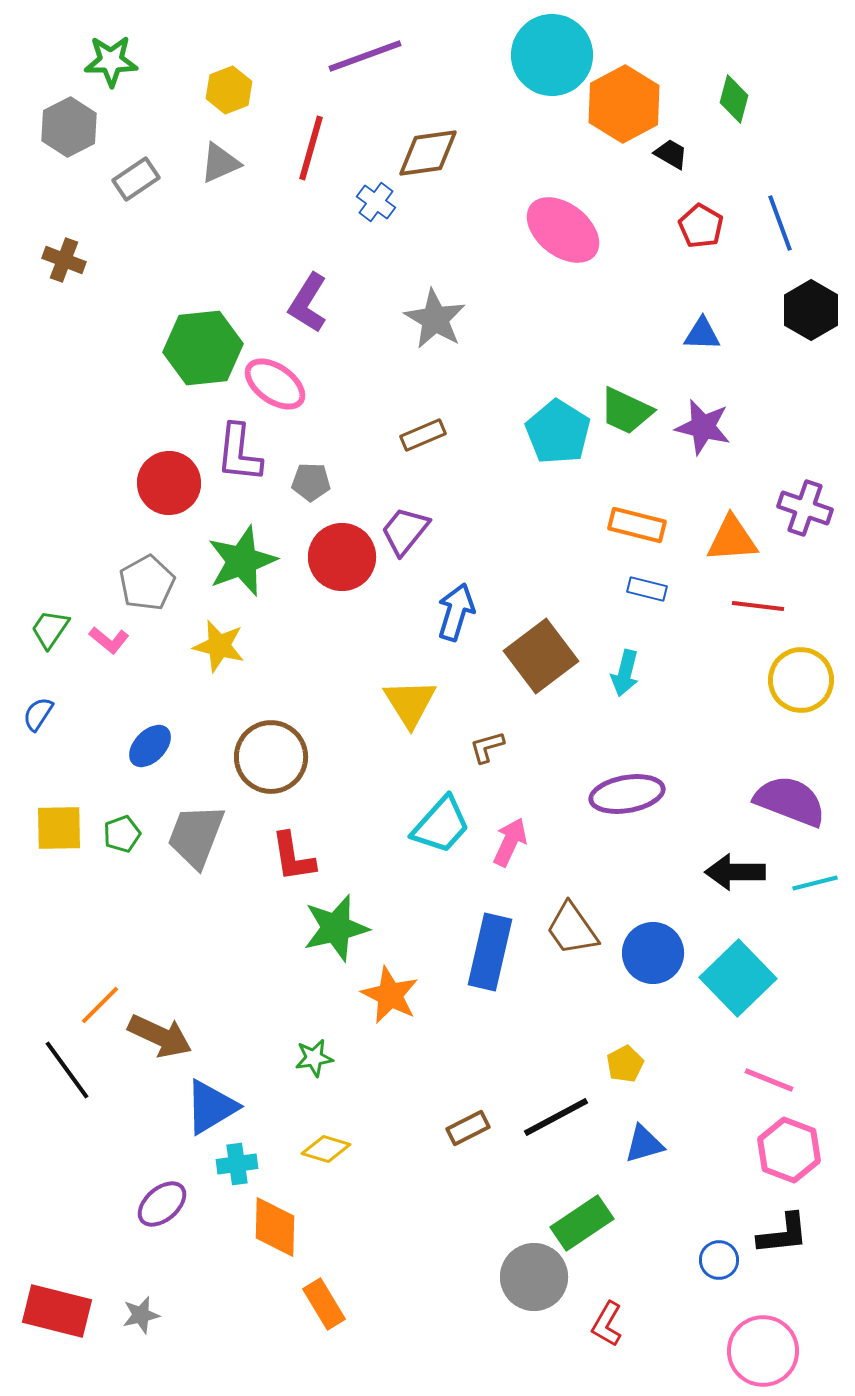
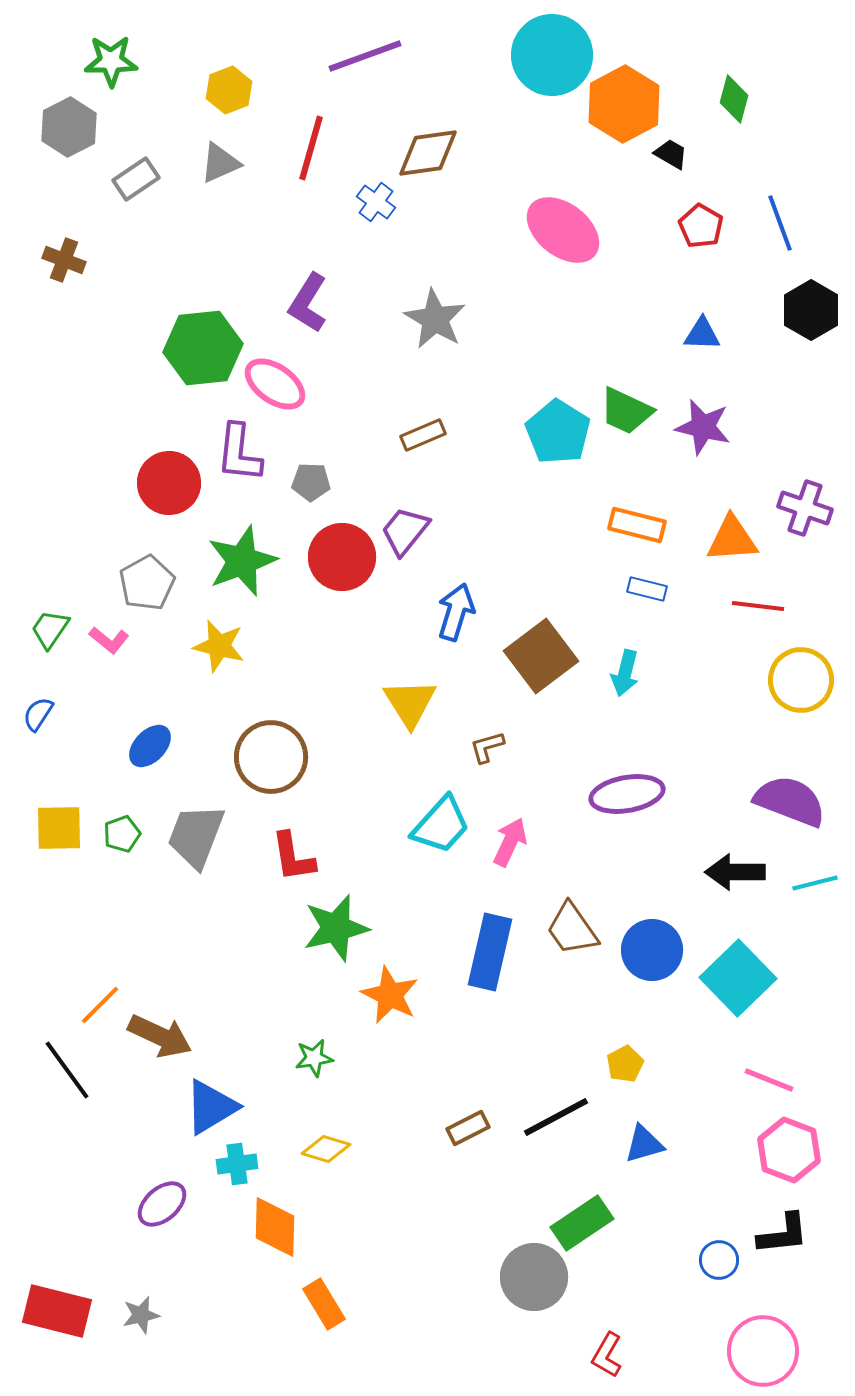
blue circle at (653, 953): moved 1 px left, 3 px up
red L-shape at (607, 1324): moved 31 px down
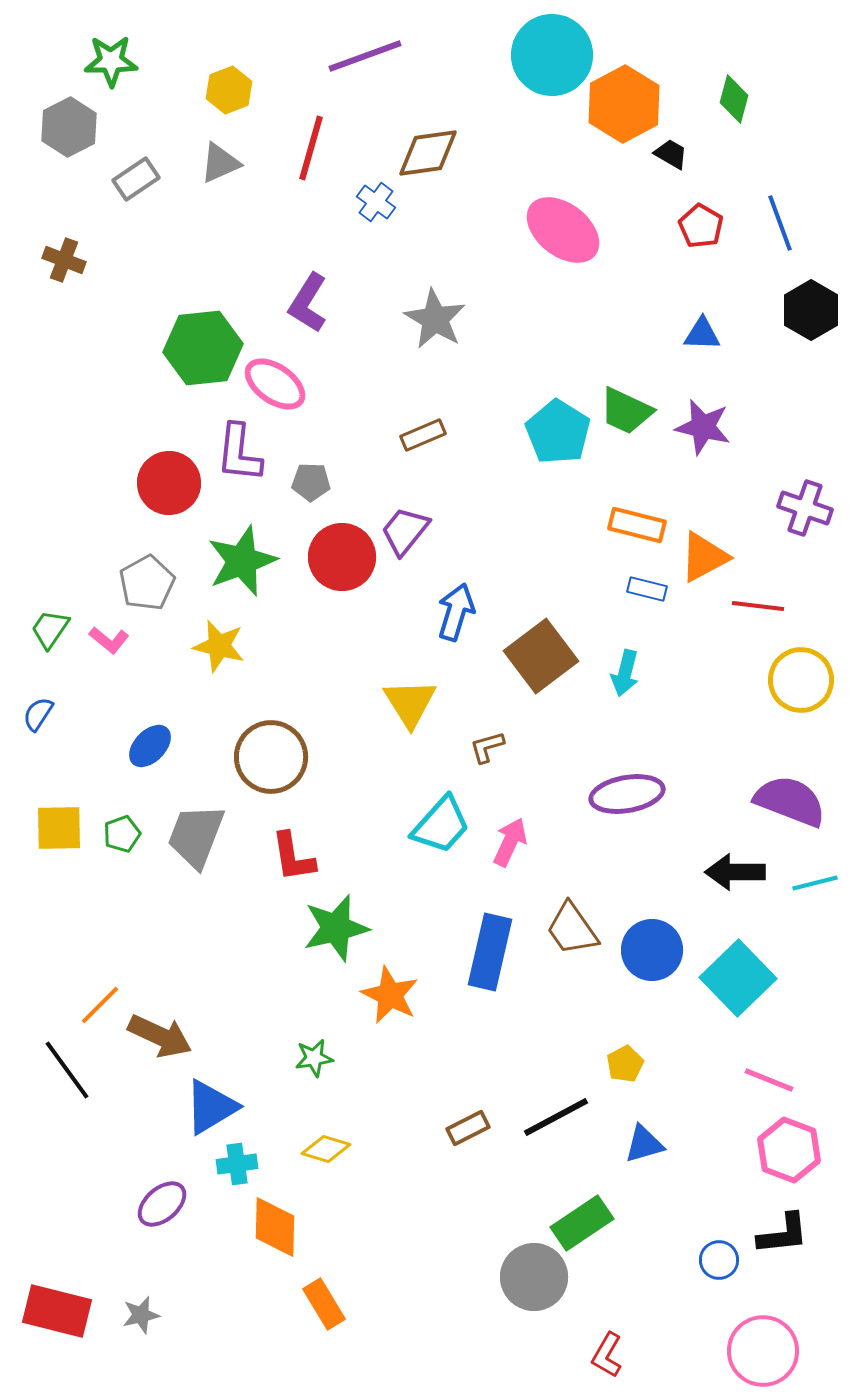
orange triangle at (732, 539): moved 28 px left, 18 px down; rotated 24 degrees counterclockwise
